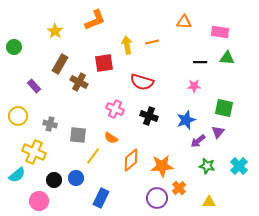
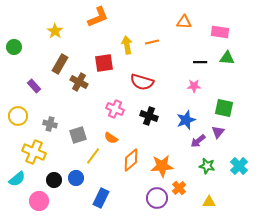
orange L-shape: moved 3 px right, 3 px up
gray square: rotated 24 degrees counterclockwise
cyan semicircle: moved 4 px down
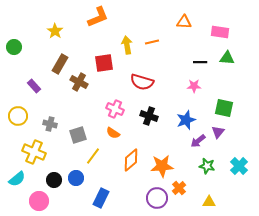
orange semicircle: moved 2 px right, 5 px up
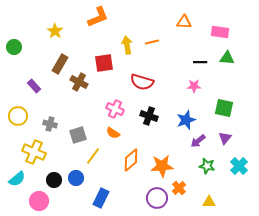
purple triangle: moved 7 px right, 6 px down
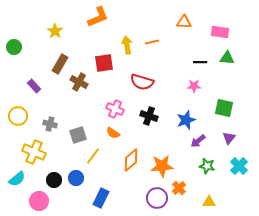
purple triangle: moved 4 px right
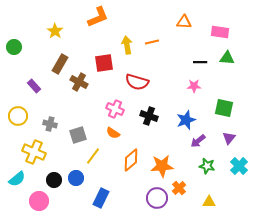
red semicircle: moved 5 px left
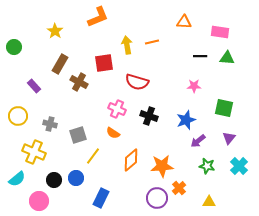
black line: moved 6 px up
pink cross: moved 2 px right
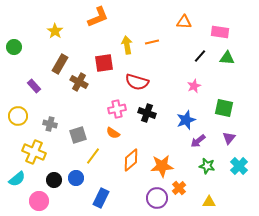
black line: rotated 48 degrees counterclockwise
pink star: rotated 24 degrees counterclockwise
pink cross: rotated 36 degrees counterclockwise
black cross: moved 2 px left, 3 px up
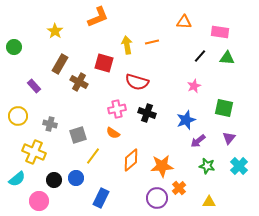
red square: rotated 24 degrees clockwise
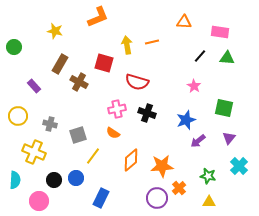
yellow star: rotated 21 degrees counterclockwise
pink star: rotated 16 degrees counterclockwise
green star: moved 1 px right, 10 px down
cyan semicircle: moved 2 px left, 1 px down; rotated 48 degrees counterclockwise
